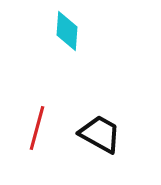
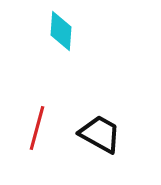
cyan diamond: moved 6 px left
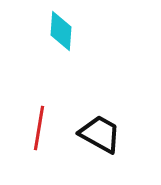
red line: moved 2 px right; rotated 6 degrees counterclockwise
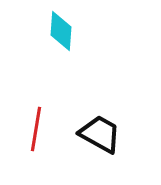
red line: moved 3 px left, 1 px down
